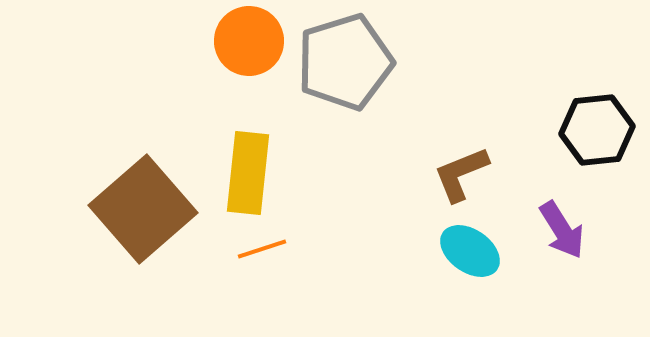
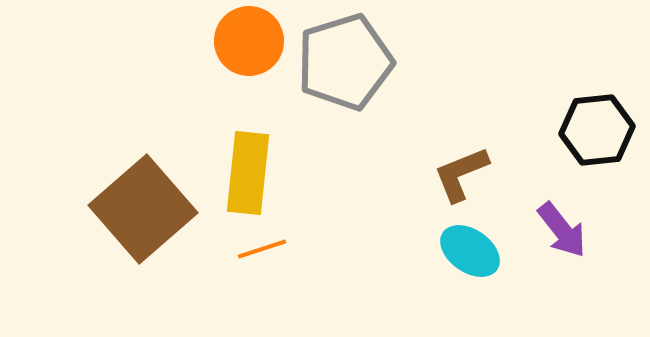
purple arrow: rotated 6 degrees counterclockwise
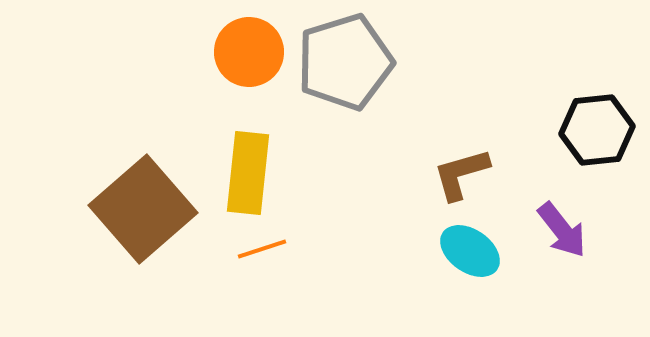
orange circle: moved 11 px down
brown L-shape: rotated 6 degrees clockwise
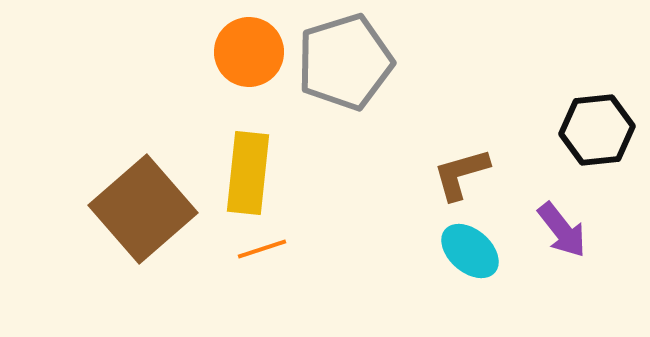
cyan ellipse: rotated 6 degrees clockwise
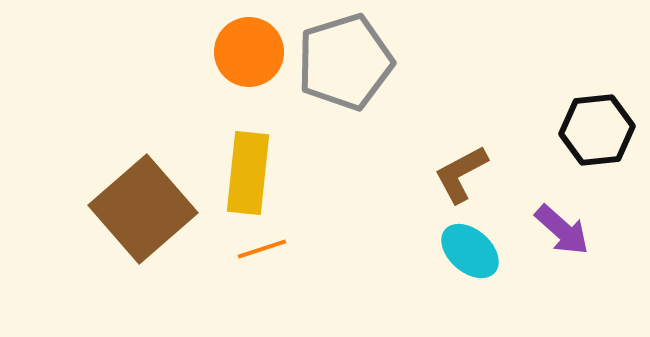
brown L-shape: rotated 12 degrees counterclockwise
purple arrow: rotated 10 degrees counterclockwise
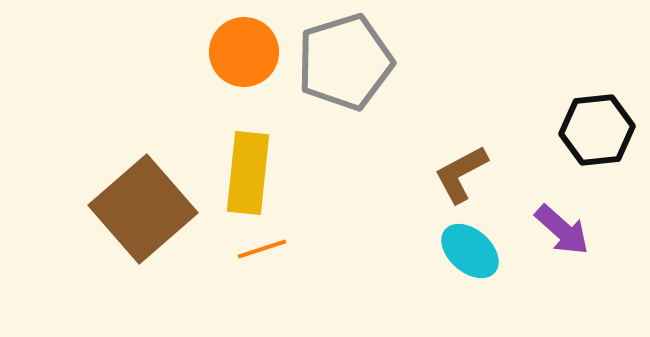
orange circle: moved 5 px left
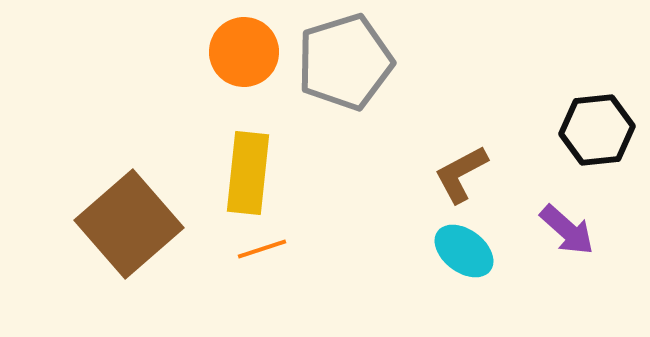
brown square: moved 14 px left, 15 px down
purple arrow: moved 5 px right
cyan ellipse: moved 6 px left; rotated 4 degrees counterclockwise
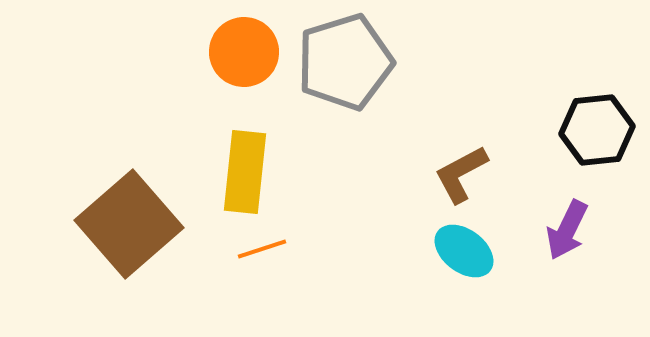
yellow rectangle: moved 3 px left, 1 px up
purple arrow: rotated 74 degrees clockwise
